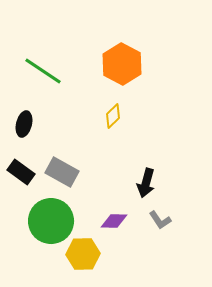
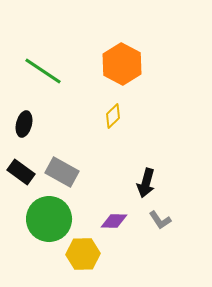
green circle: moved 2 px left, 2 px up
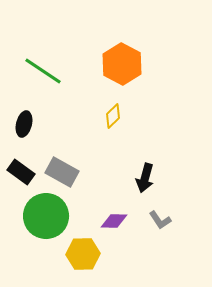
black arrow: moved 1 px left, 5 px up
green circle: moved 3 px left, 3 px up
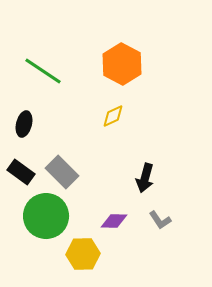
yellow diamond: rotated 20 degrees clockwise
gray rectangle: rotated 16 degrees clockwise
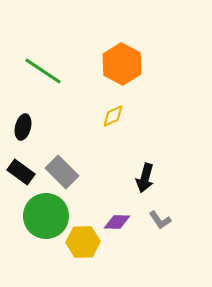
black ellipse: moved 1 px left, 3 px down
purple diamond: moved 3 px right, 1 px down
yellow hexagon: moved 12 px up
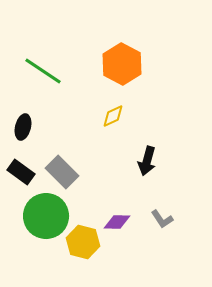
black arrow: moved 2 px right, 17 px up
gray L-shape: moved 2 px right, 1 px up
yellow hexagon: rotated 16 degrees clockwise
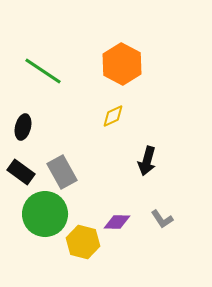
gray rectangle: rotated 16 degrees clockwise
green circle: moved 1 px left, 2 px up
